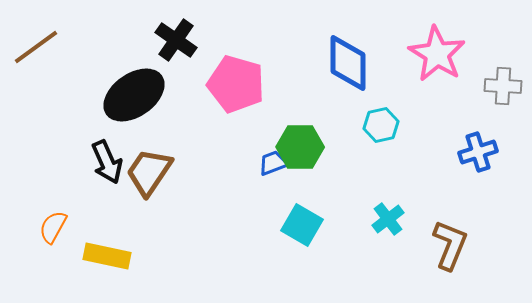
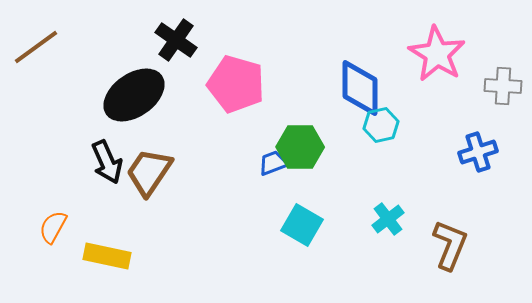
blue diamond: moved 12 px right, 25 px down
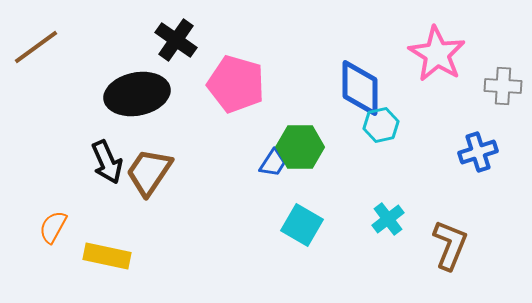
black ellipse: moved 3 px right, 1 px up; rotated 24 degrees clockwise
blue trapezoid: rotated 144 degrees clockwise
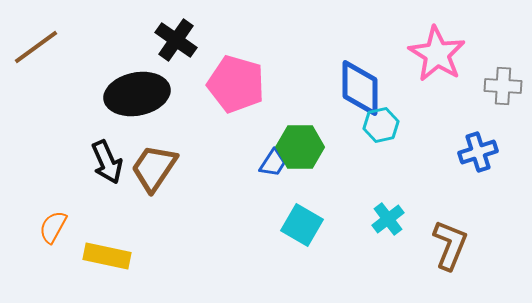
brown trapezoid: moved 5 px right, 4 px up
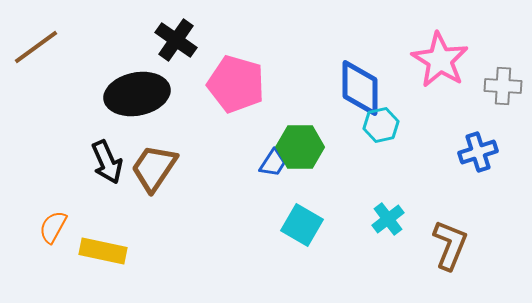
pink star: moved 3 px right, 6 px down
yellow rectangle: moved 4 px left, 5 px up
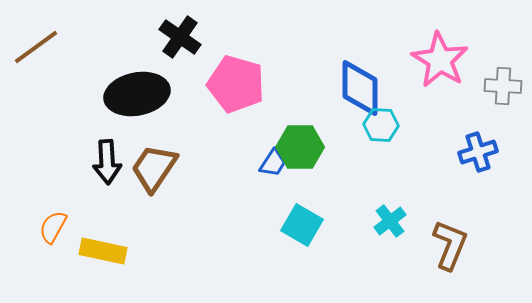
black cross: moved 4 px right, 3 px up
cyan hexagon: rotated 16 degrees clockwise
black arrow: rotated 21 degrees clockwise
cyan cross: moved 2 px right, 2 px down
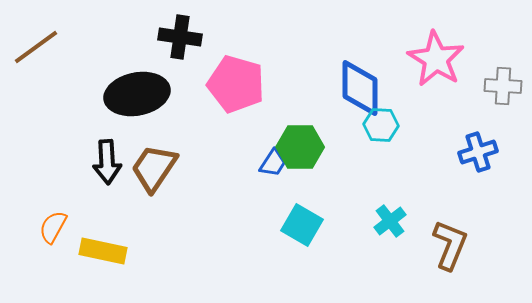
black cross: rotated 27 degrees counterclockwise
pink star: moved 4 px left, 1 px up
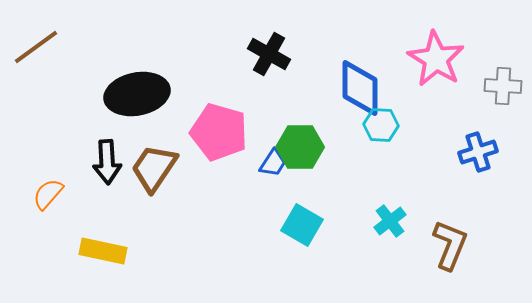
black cross: moved 89 px right, 17 px down; rotated 21 degrees clockwise
pink pentagon: moved 17 px left, 48 px down
orange semicircle: moved 5 px left, 33 px up; rotated 12 degrees clockwise
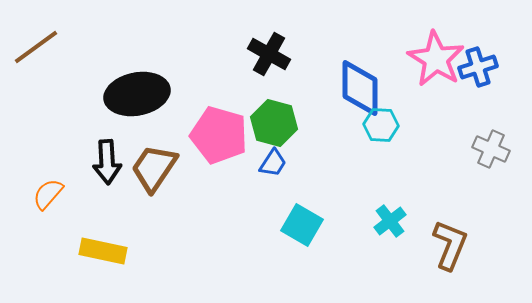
gray cross: moved 12 px left, 63 px down; rotated 21 degrees clockwise
pink pentagon: moved 3 px down
green hexagon: moved 26 px left, 24 px up; rotated 15 degrees clockwise
blue cross: moved 85 px up
